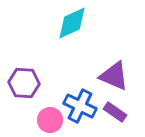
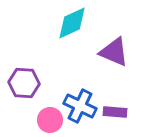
purple triangle: moved 24 px up
purple rectangle: rotated 30 degrees counterclockwise
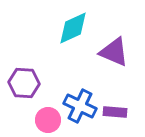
cyan diamond: moved 1 px right, 5 px down
pink circle: moved 2 px left
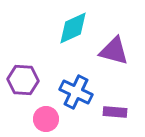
purple triangle: moved 1 px up; rotated 8 degrees counterclockwise
purple hexagon: moved 1 px left, 3 px up
blue cross: moved 4 px left, 14 px up
pink circle: moved 2 px left, 1 px up
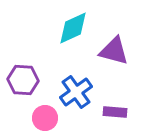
blue cross: rotated 28 degrees clockwise
pink circle: moved 1 px left, 1 px up
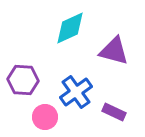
cyan diamond: moved 3 px left
purple rectangle: moved 1 px left; rotated 20 degrees clockwise
pink circle: moved 1 px up
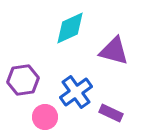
purple hexagon: rotated 12 degrees counterclockwise
purple rectangle: moved 3 px left, 1 px down
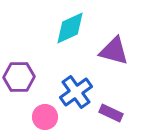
purple hexagon: moved 4 px left, 3 px up; rotated 8 degrees clockwise
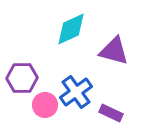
cyan diamond: moved 1 px right, 1 px down
purple hexagon: moved 3 px right, 1 px down
pink circle: moved 12 px up
